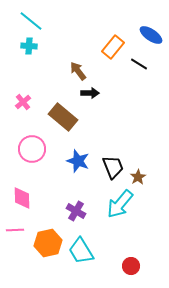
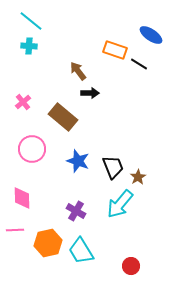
orange rectangle: moved 2 px right, 3 px down; rotated 70 degrees clockwise
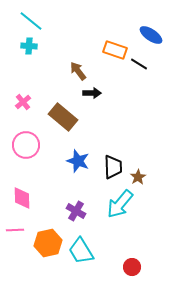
black arrow: moved 2 px right
pink circle: moved 6 px left, 4 px up
black trapezoid: rotated 20 degrees clockwise
red circle: moved 1 px right, 1 px down
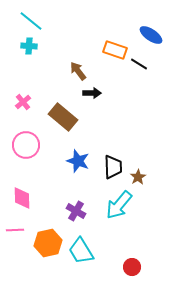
cyan arrow: moved 1 px left, 1 px down
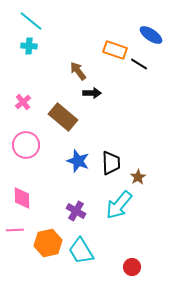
black trapezoid: moved 2 px left, 4 px up
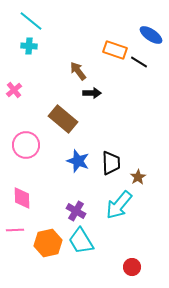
black line: moved 2 px up
pink cross: moved 9 px left, 12 px up
brown rectangle: moved 2 px down
cyan trapezoid: moved 10 px up
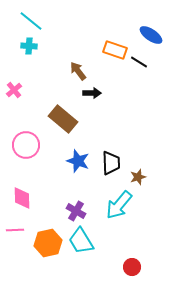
brown star: rotated 14 degrees clockwise
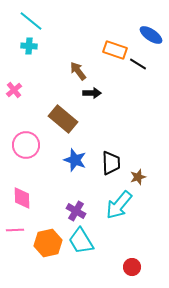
black line: moved 1 px left, 2 px down
blue star: moved 3 px left, 1 px up
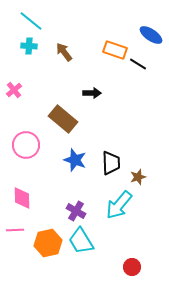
brown arrow: moved 14 px left, 19 px up
